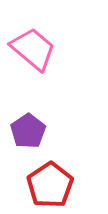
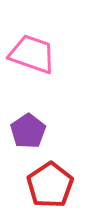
pink trapezoid: moved 1 px left, 5 px down; rotated 21 degrees counterclockwise
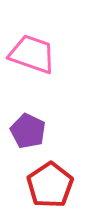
purple pentagon: rotated 12 degrees counterclockwise
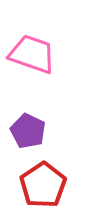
red pentagon: moved 7 px left
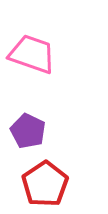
red pentagon: moved 2 px right, 1 px up
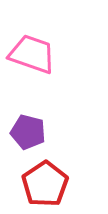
purple pentagon: moved 1 px down; rotated 12 degrees counterclockwise
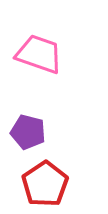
pink trapezoid: moved 7 px right
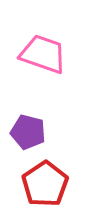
pink trapezoid: moved 4 px right
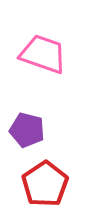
purple pentagon: moved 1 px left, 2 px up
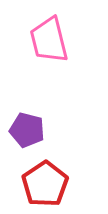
pink trapezoid: moved 6 px right, 14 px up; rotated 123 degrees counterclockwise
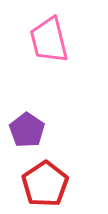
purple pentagon: rotated 20 degrees clockwise
